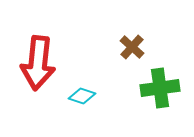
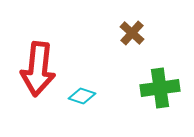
brown cross: moved 14 px up
red arrow: moved 6 px down
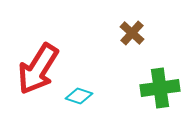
red arrow: rotated 26 degrees clockwise
cyan diamond: moved 3 px left
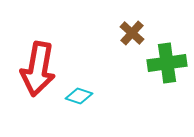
red arrow: rotated 22 degrees counterclockwise
green cross: moved 7 px right, 25 px up
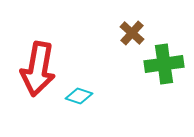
green cross: moved 3 px left, 1 px down
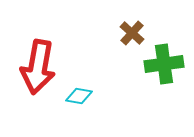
red arrow: moved 2 px up
cyan diamond: rotated 8 degrees counterclockwise
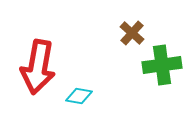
green cross: moved 2 px left, 1 px down
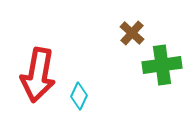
red arrow: moved 8 px down
cyan diamond: rotated 76 degrees counterclockwise
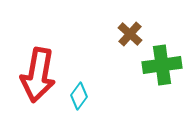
brown cross: moved 2 px left, 1 px down
cyan diamond: rotated 12 degrees clockwise
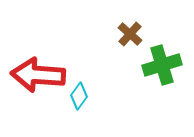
green cross: rotated 9 degrees counterclockwise
red arrow: rotated 84 degrees clockwise
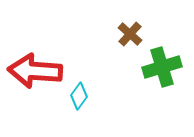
green cross: moved 2 px down
red arrow: moved 3 px left, 4 px up
